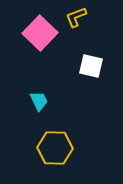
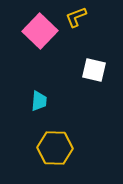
pink square: moved 2 px up
white square: moved 3 px right, 4 px down
cyan trapezoid: rotated 30 degrees clockwise
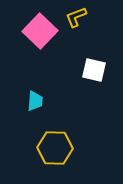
cyan trapezoid: moved 4 px left
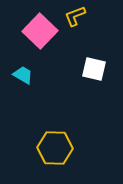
yellow L-shape: moved 1 px left, 1 px up
white square: moved 1 px up
cyan trapezoid: moved 12 px left, 26 px up; rotated 65 degrees counterclockwise
